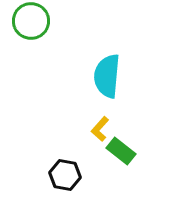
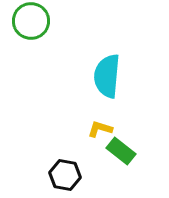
yellow L-shape: rotated 65 degrees clockwise
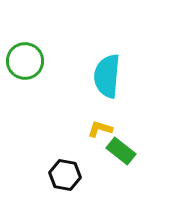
green circle: moved 6 px left, 40 px down
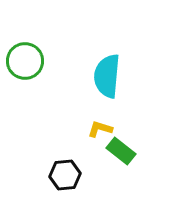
black hexagon: rotated 16 degrees counterclockwise
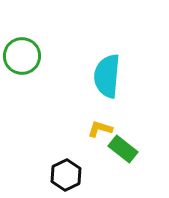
green circle: moved 3 px left, 5 px up
green rectangle: moved 2 px right, 2 px up
black hexagon: moved 1 px right; rotated 20 degrees counterclockwise
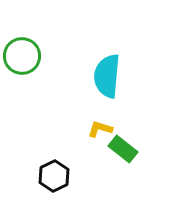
black hexagon: moved 12 px left, 1 px down
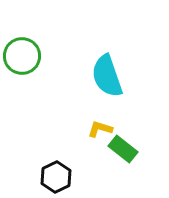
cyan semicircle: rotated 24 degrees counterclockwise
black hexagon: moved 2 px right, 1 px down
